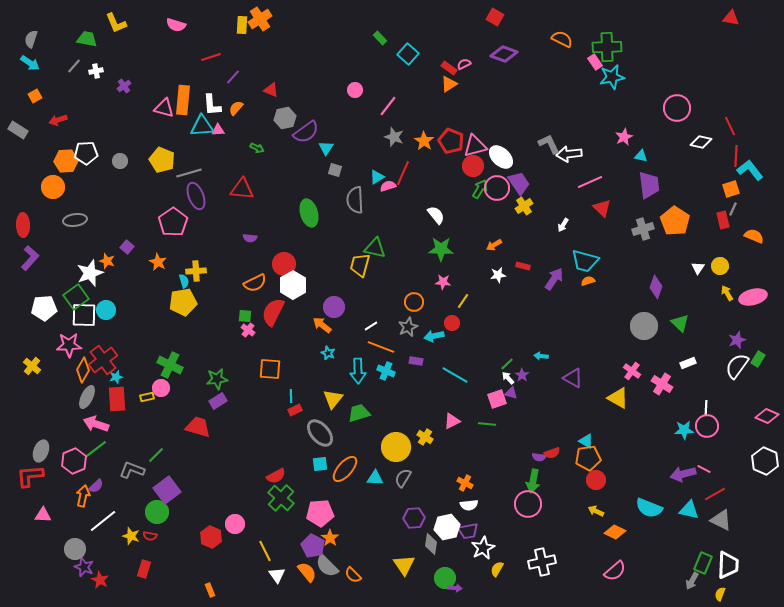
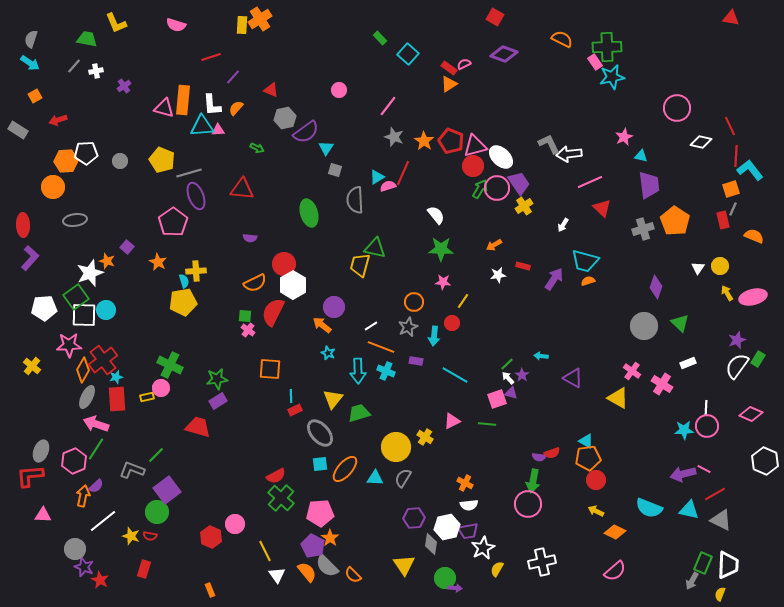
pink circle at (355, 90): moved 16 px left
cyan arrow at (434, 336): rotated 72 degrees counterclockwise
pink diamond at (767, 416): moved 16 px left, 2 px up
green line at (96, 449): rotated 20 degrees counterclockwise
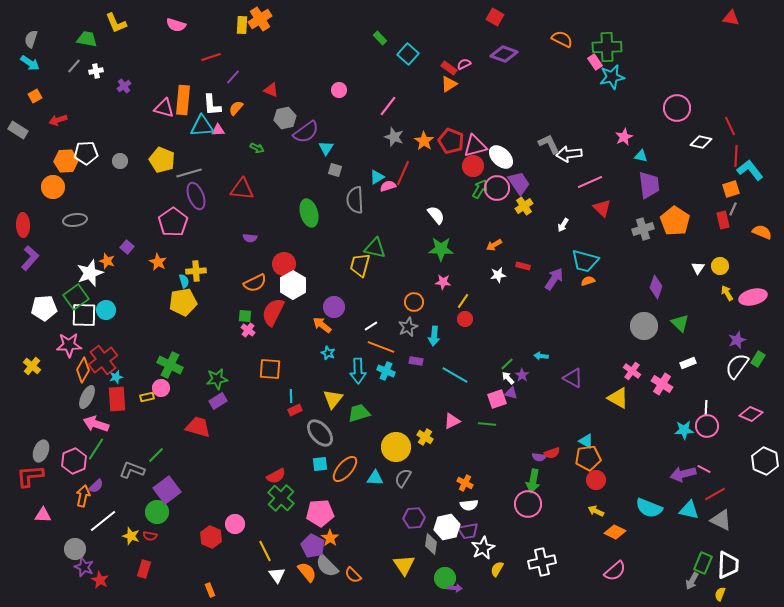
orange semicircle at (754, 236): moved 8 px right, 4 px up
red circle at (452, 323): moved 13 px right, 4 px up
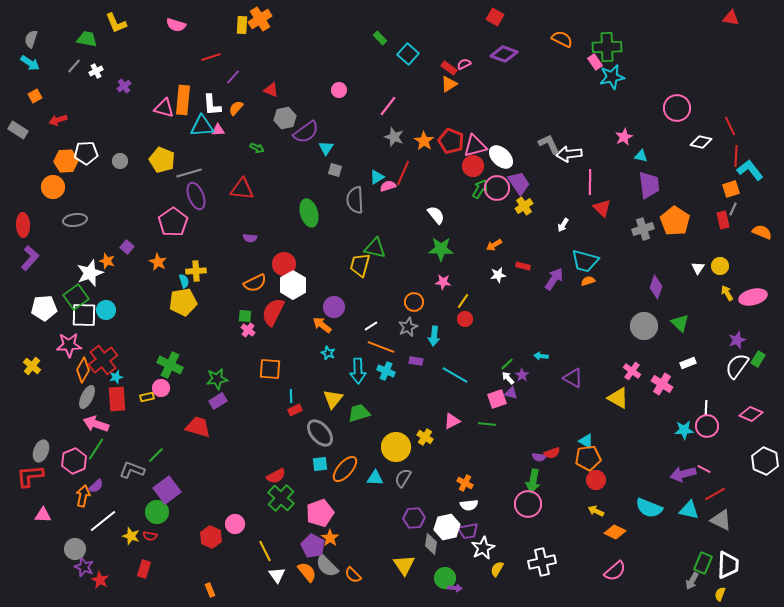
white cross at (96, 71): rotated 16 degrees counterclockwise
pink line at (590, 182): rotated 65 degrees counterclockwise
pink pentagon at (320, 513): rotated 16 degrees counterclockwise
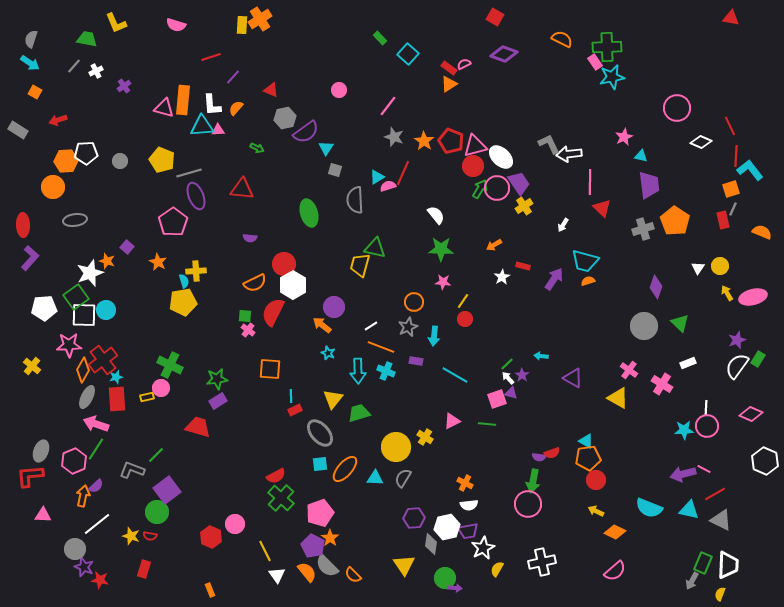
orange square at (35, 96): moved 4 px up; rotated 32 degrees counterclockwise
white diamond at (701, 142): rotated 10 degrees clockwise
white star at (498, 275): moved 4 px right, 2 px down; rotated 21 degrees counterclockwise
pink cross at (632, 371): moved 3 px left, 1 px up
white line at (103, 521): moved 6 px left, 3 px down
red star at (100, 580): rotated 18 degrees counterclockwise
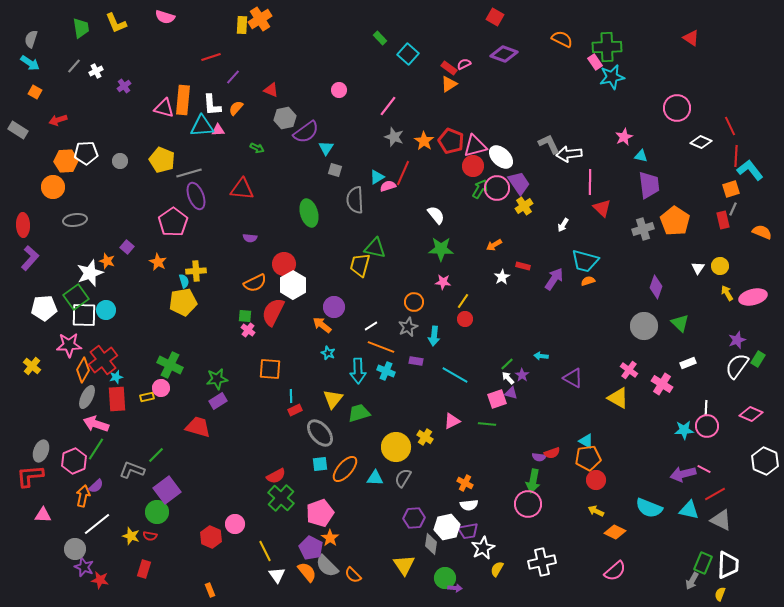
red triangle at (731, 18): moved 40 px left, 20 px down; rotated 24 degrees clockwise
pink semicircle at (176, 25): moved 11 px left, 8 px up
green trapezoid at (87, 39): moved 6 px left, 11 px up; rotated 70 degrees clockwise
purple pentagon at (313, 546): moved 2 px left, 2 px down
